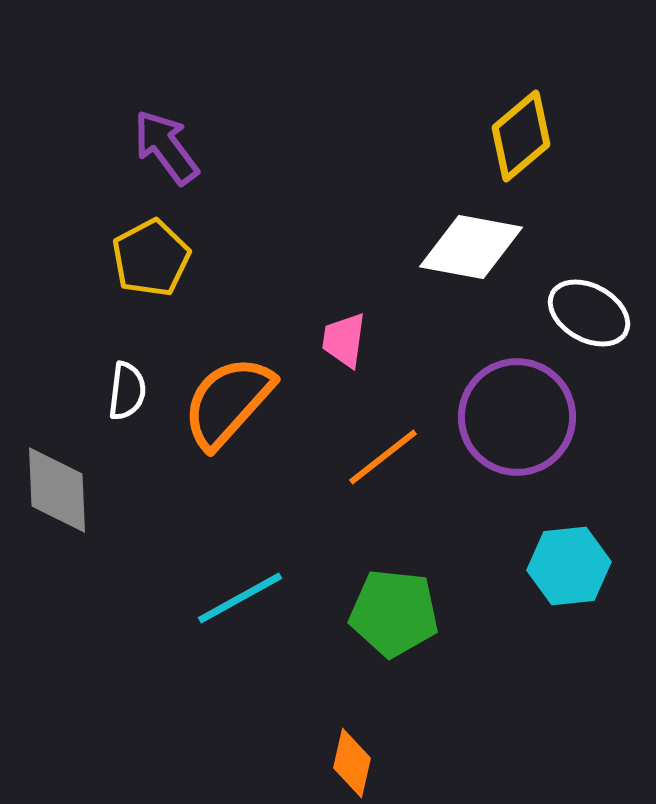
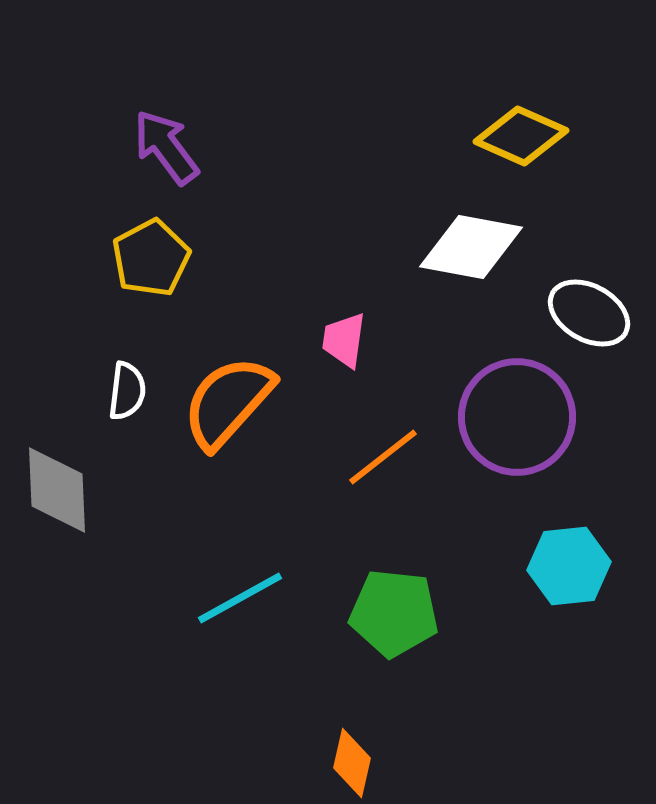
yellow diamond: rotated 64 degrees clockwise
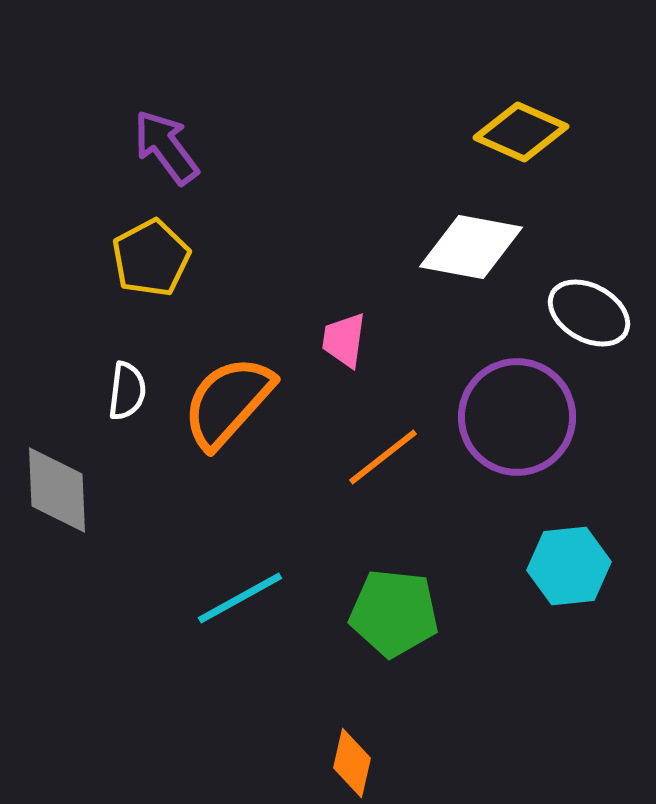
yellow diamond: moved 4 px up
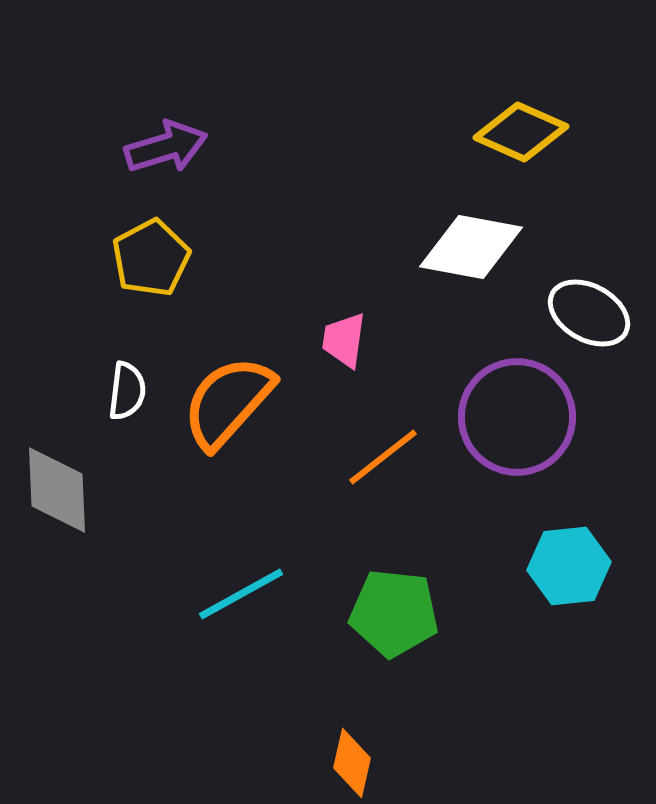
purple arrow: rotated 110 degrees clockwise
cyan line: moved 1 px right, 4 px up
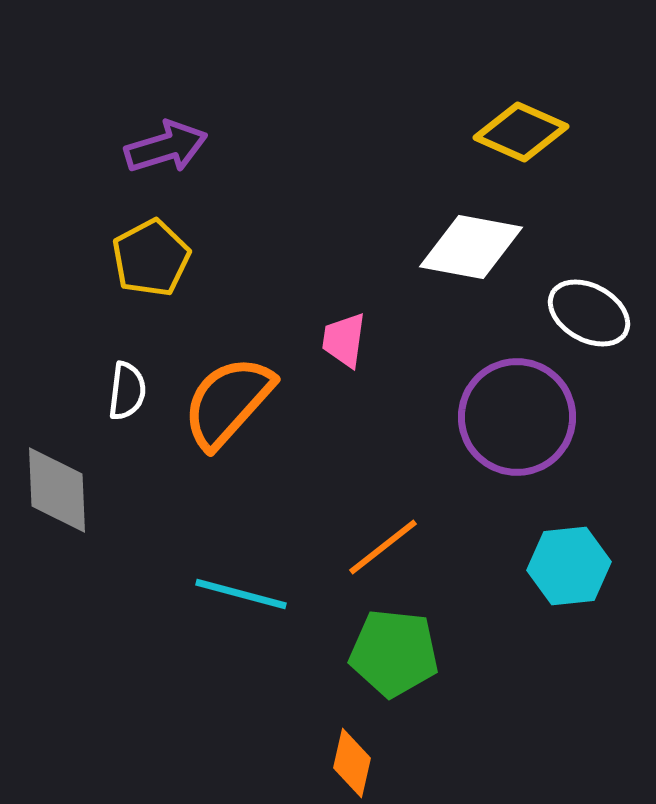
orange line: moved 90 px down
cyan line: rotated 44 degrees clockwise
green pentagon: moved 40 px down
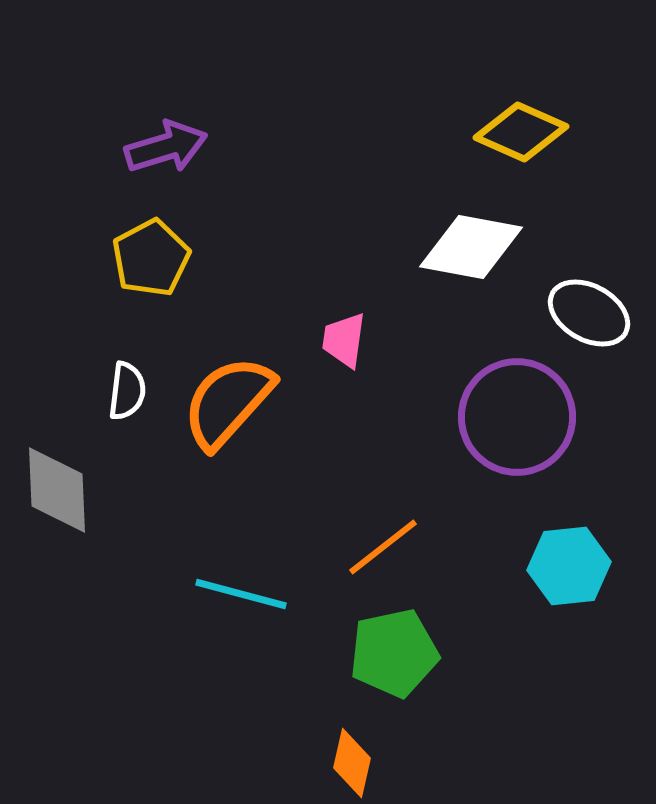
green pentagon: rotated 18 degrees counterclockwise
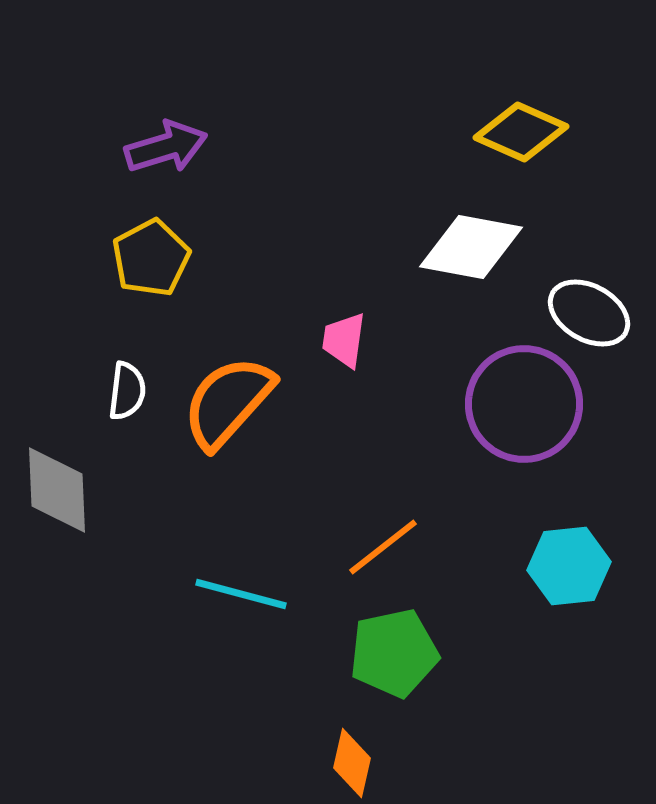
purple circle: moved 7 px right, 13 px up
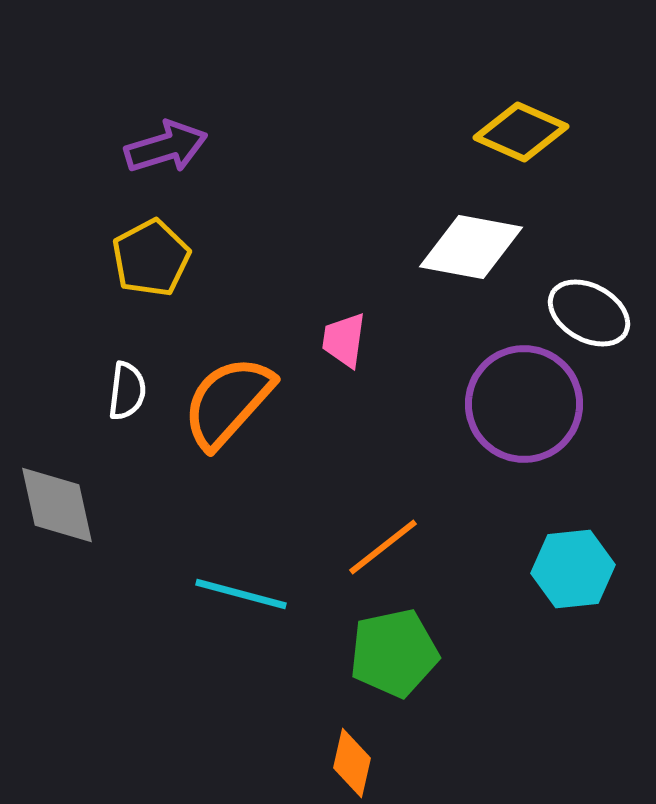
gray diamond: moved 15 px down; rotated 10 degrees counterclockwise
cyan hexagon: moved 4 px right, 3 px down
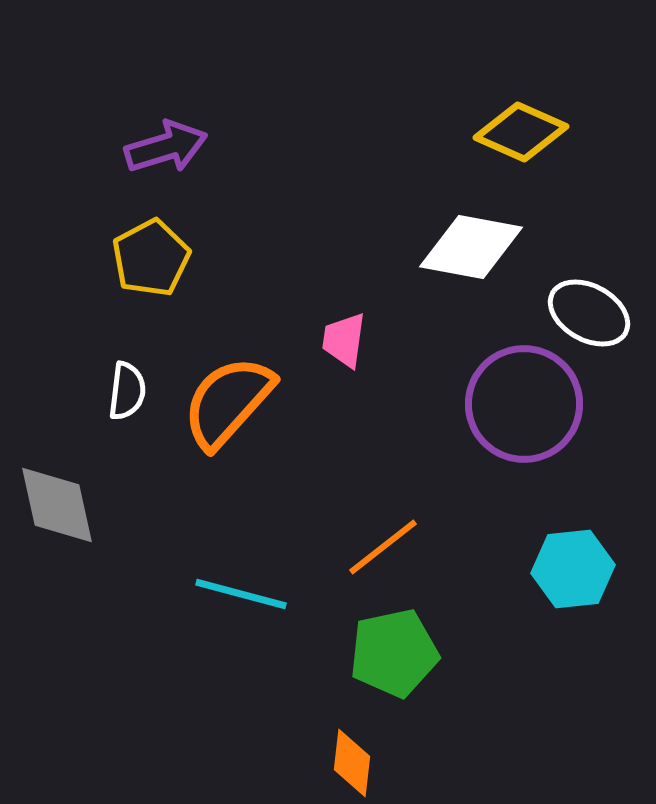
orange diamond: rotated 6 degrees counterclockwise
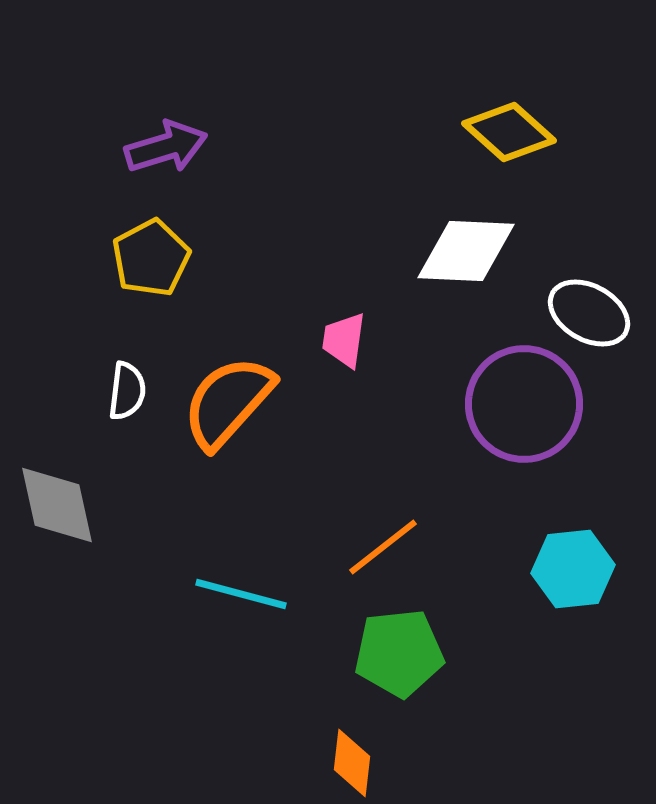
yellow diamond: moved 12 px left; rotated 18 degrees clockwise
white diamond: moved 5 px left, 4 px down; rotated 8 degrees counterclockwise
green pentagon: moved 5 px right; rotated 6 degrees clockwise
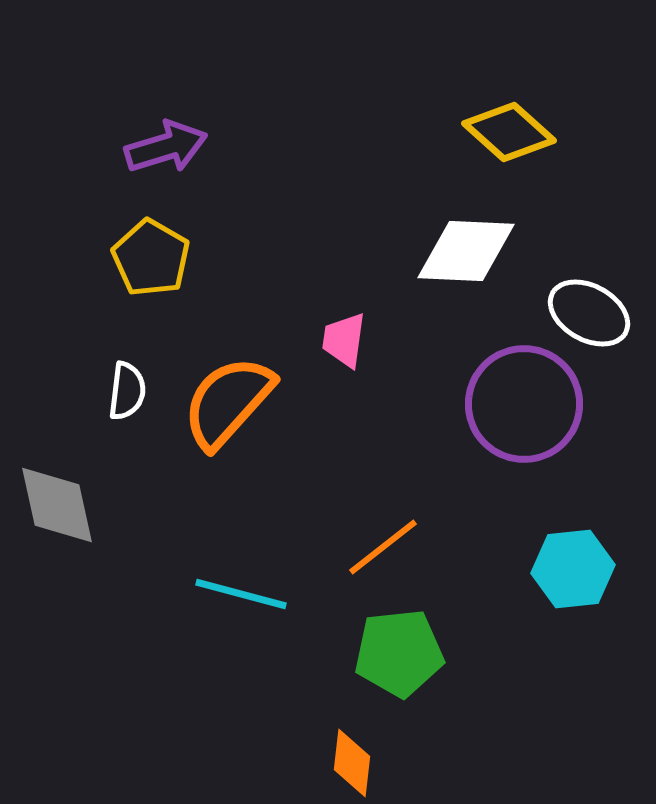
yellow pentagon: rotated 14 degrees counterclockwise
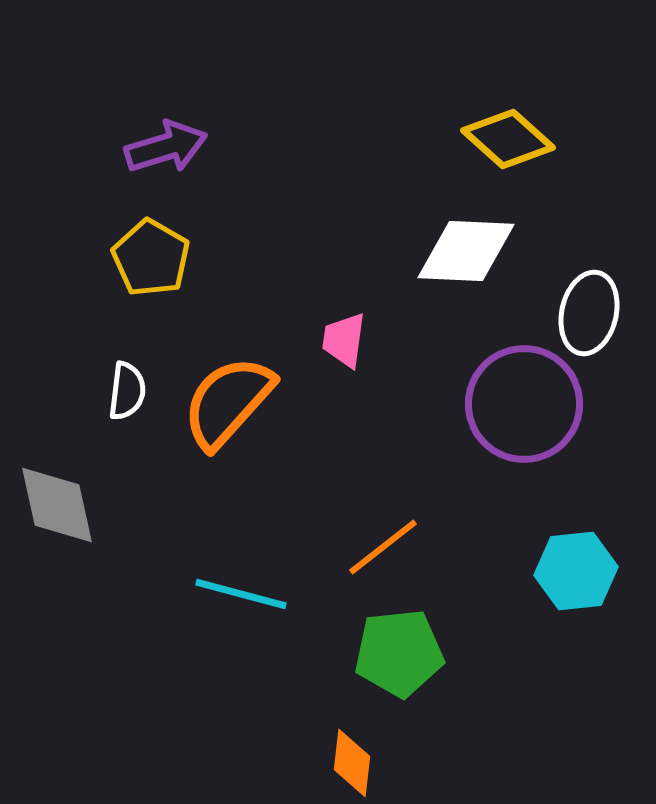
yellow diamond: moved 1 px left, 7 px down
white ellipse: rotated 74 degrees clockwise
cyan hexagon: moved 3 px right, 2 px down
